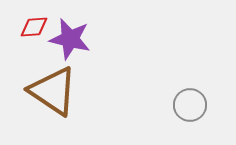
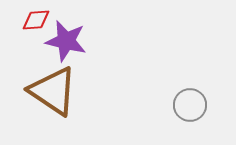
red diamond: moved 2 px right, 7 px up
purple star: moved 4 px left, 2 px down
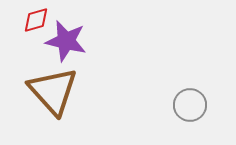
red diamond: rotated 12 degrees counterclockwise
brown triangle: rotated 14 degrees clockwise
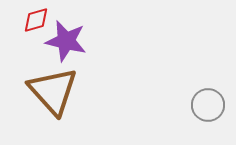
gray circle: moved 18 px right
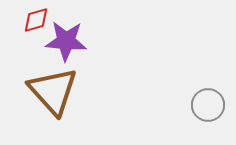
purple star: rotated 9 degrees counterclockwise
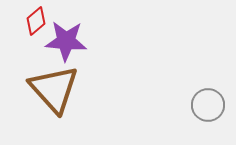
red diamond: moved 1 px down; rotated 24 degrees counterclockwise
brown triangle: moved 1 px right, 2 px up
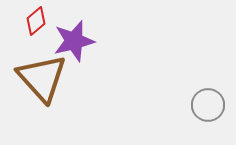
purple star: moved 8 px right; rotated 18 degrees counterclockwise
brown triangle: moved 12 px left, 11 px up
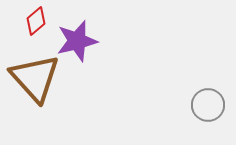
purple star: moved 3 px right
brown triangle: moved 7 px left
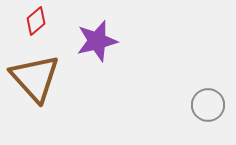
purple star: moved 20 px right
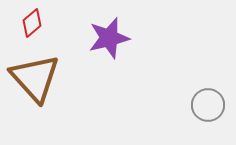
red diamond: moved 4 px left, 2 px down
purple star: moved 12 px right, 3 px up
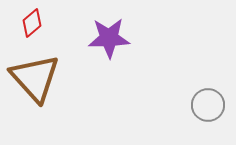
purple star: rotated 12 degrees clockwise
